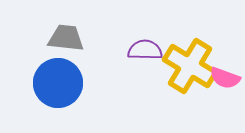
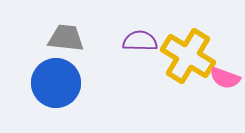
purple semicircle: moved 5 px left, 9 px up
yellow cross: moved 2 px left, 10 px up
blue circle: moved 2 px left
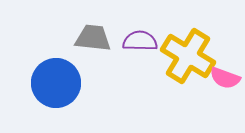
gray trapezoid: moved 27 px right
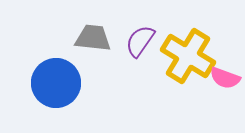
purple semicircle: rotated 56 degrees counterclockwise
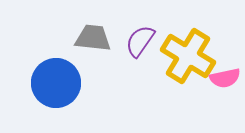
pink semicircle: rotated 32 degrees counterclockwise
